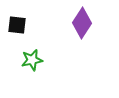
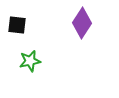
green star: moved 2 px left, 1 px down
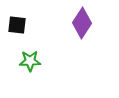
green star: rotated 10 degrees clockwise
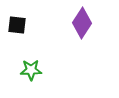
green star: moved 1 px right, 9 px down
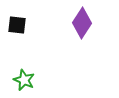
green star: moved 7 px left, 10 px down; rotated 25 degrees clockwise
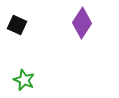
black square: rotated 18 degrees clockwise
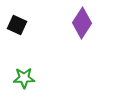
green star: moved 2 px up; rotated 25 degrees counterclockwise
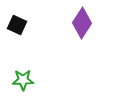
green star: moved 1 px left, 2 px down
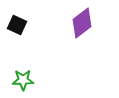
purple diamond: rotated 20 degrees clockwise
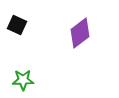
purple diamond: moved 2 px left, 10 px down
